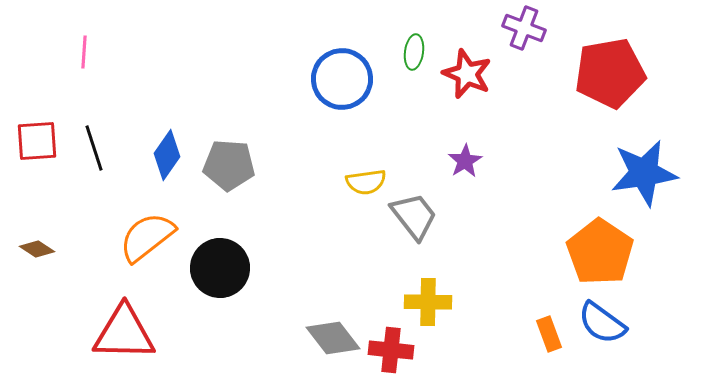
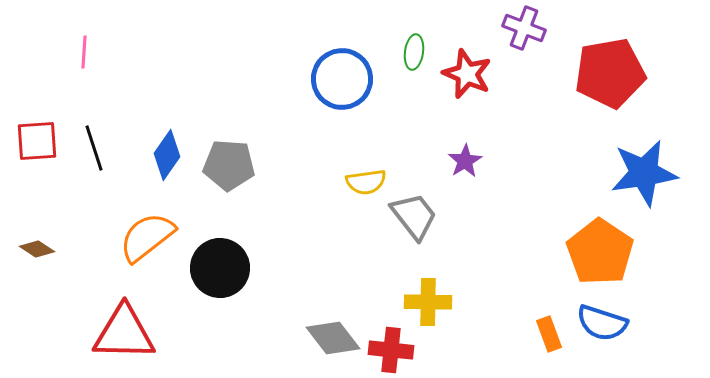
blue semicircle: rotated 18 degrees counterclockwise
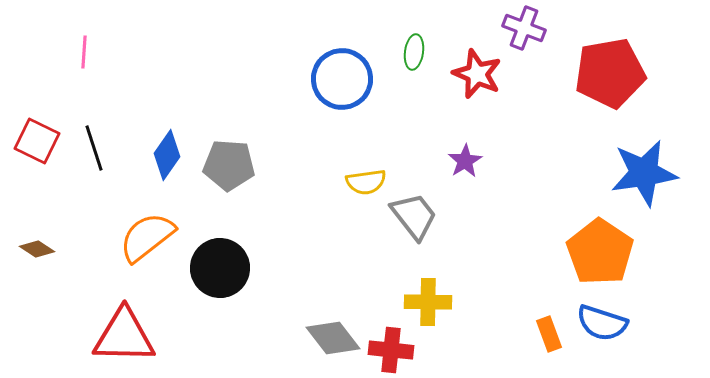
red star: moved 10 px right
red square: rotated 30 degrees clockwise
red triangle: moved 3 px down
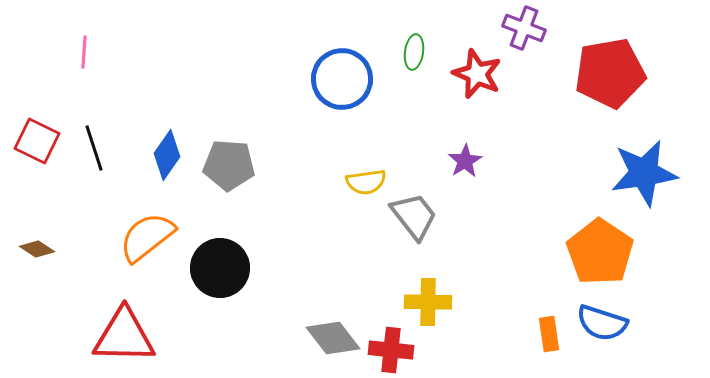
orange rectangle: rotated 12 degrees clockwise
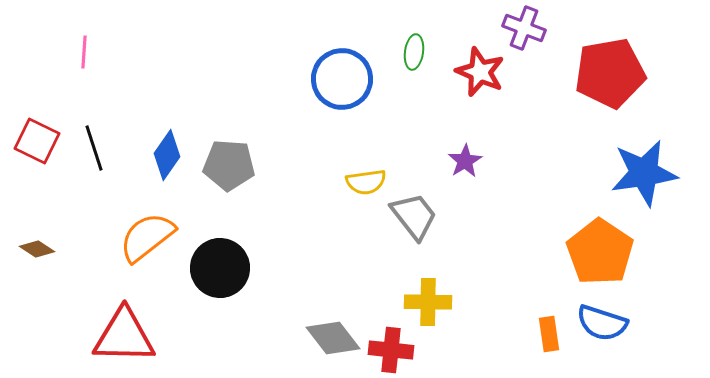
red star: moved 3 px right, 2 px up
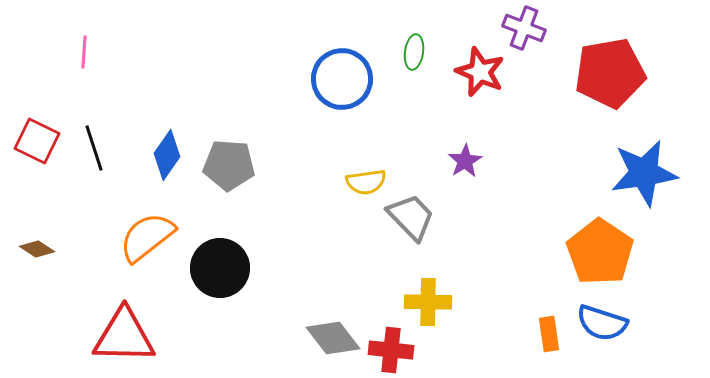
gray trapezoid: moved 3 px left, 1 px down; rotated 6 degrees counterclockwise
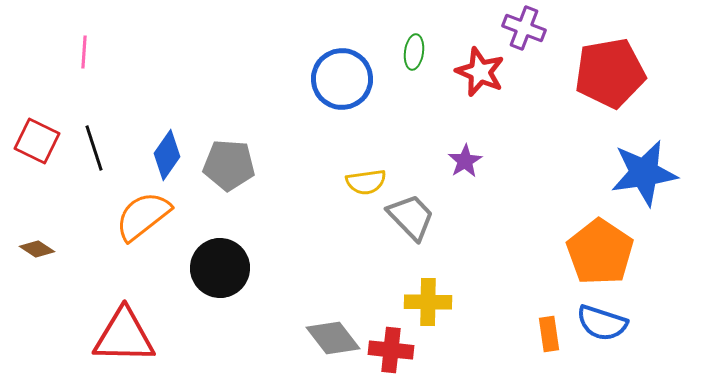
orange semicircle: moved 4 px left, 21 px up
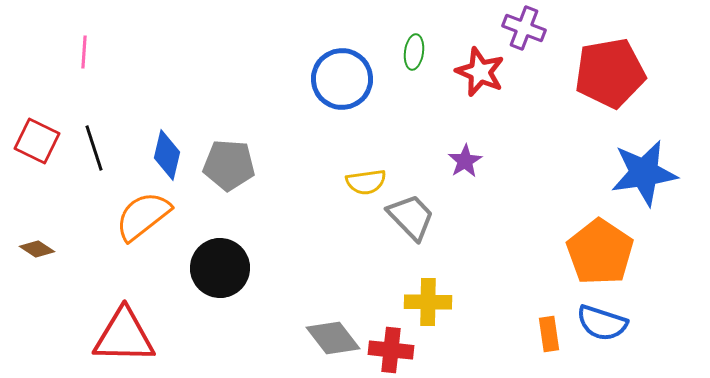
blue diamond: rotated 21 degrees counterclockwise
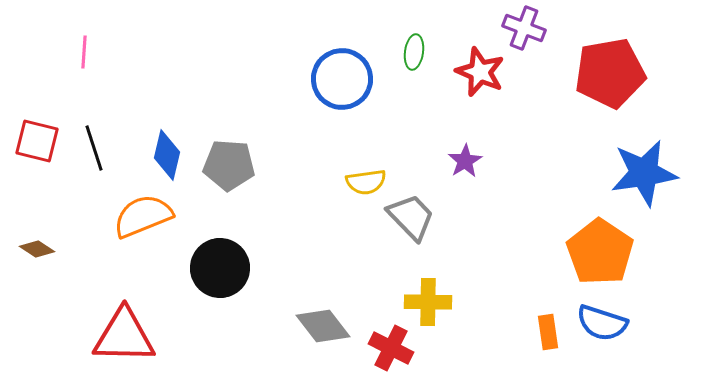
red square: rotated 12 degrees counterclockwise
orange semicircle: rotated 16 degrees clockwise
orange rectangle: moved 1 px left, 2 px up
gray diamond: moved 10 px left, 12 px up
red cross: moved 2 px up; rotated 21 degrees clockwise
